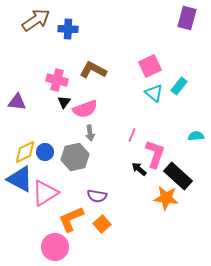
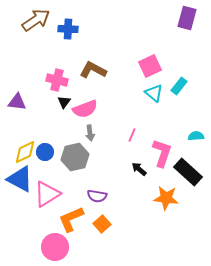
pink L-shape: moved 7 px right, 1 px up
black rectangle: moved 10 px right, 4 px up
pink triangle: moved 2 px right, 1 px down
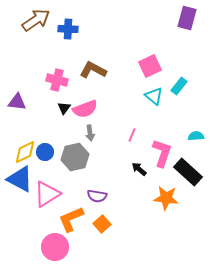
cyan triangle: moved 3 px down
black triangle: moved 6 px down
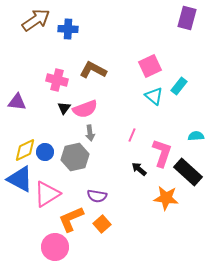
yellow diamond: moved 2 px up
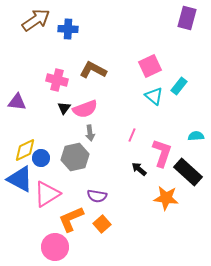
blue circle: moved 4 px left, 6 px down
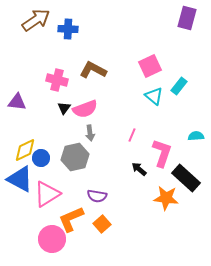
black rectangle: moved 2 px left, 6 px down
pink circle: moved 3 px left, 8 px up
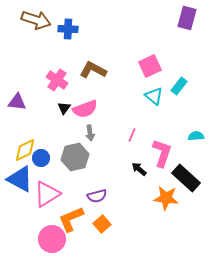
brown arrow: rotated 52 degrees clockwise
pink cross: rotated 20 degrees clockwise
purple semicircle: rotated 24 degrees counterclockwise
